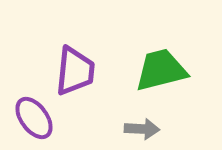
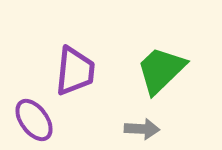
green trapezoid: rotated 30 degrees counterclockwise
purple ellipse: moved 2 px down
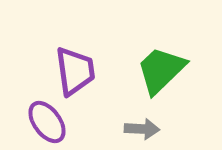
purple trapezoid: rotated 14 degrees counterclockwise
purple ellipse: moved 13 px right, 2 px down
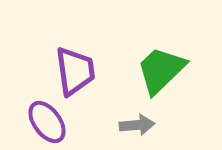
gray arrow: moved 5 px left, 4 px up; rotated 8 degrees counterclockwise
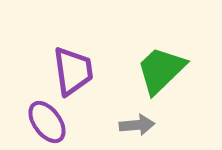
purple trapezoid: moved 2 px left
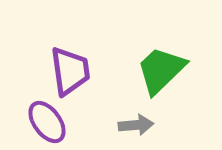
purple trapezoid: moved 3 px left
gray arrow: moved 1 px left
